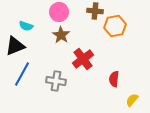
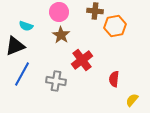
red cross: moved 1 px left, 1 px down
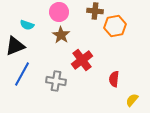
cyan semicircle: moved 1 px right, 1 px up
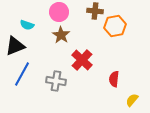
red cross: rotated 10 degrees counterclockwise
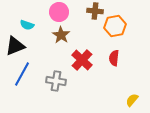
red semicircle: moved 21 px up
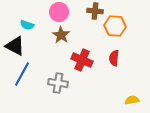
orange hexagon: rotated 15 degrees clockwise
black triangle: rotated 50 degrees clockwise
red cross: rotated 20 degrees counterclockwise
gray cross: moved 2 px right, 2 px down
yellow semicircle: rotated 40 degrees clockwise
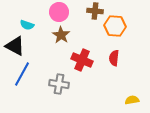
gray cross: moved 1 px right, 1 px down
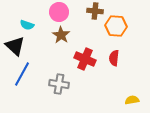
orange hexagon: moved 1 px right
black triangle: rotated 15 degrees clockwise
red cross: moved 3 px right, 1 px up
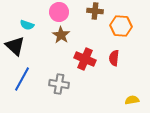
orange hexagon: moved 5 px right
blue line: moved 5 px down
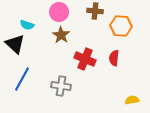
black triangle: moved 2 px up
gray cross: moved 2 px right, 2 px down
